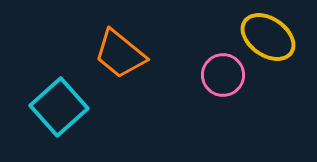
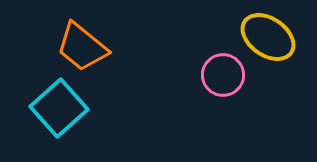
orange trapezoid: moved 38 px left, 7 px up
cyan square: moved 1 px down
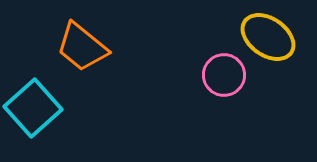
pink circle: moved 1 px right
cyan square: moved 26 px left
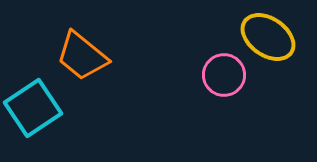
orange trapezoid: moved 9 px down
cyan square: rotated 8 degrees clockwise
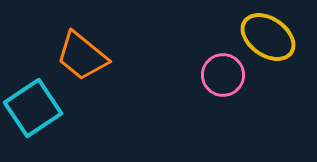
pink circle: moved 1 px left
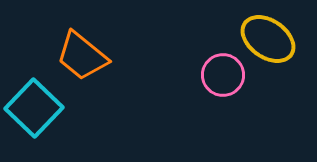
yellow ellipse: moved 2 px down
cyan square: moved 1 px right; rotated 12 degrees counterclockwise
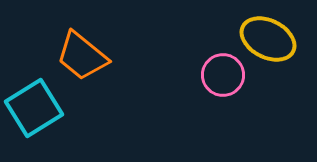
yellow ellipse: rotated 8 degrees counterclockwise
cyan square: rotated 14 degrees clockwise
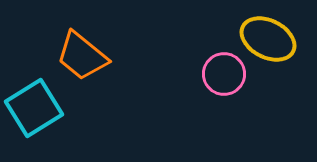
pink circle: moved 1 px right, 1 px up
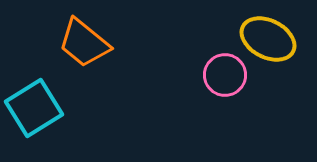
orange trapezoid: moved 2 px right, 13 px up
pink circle: moved 1 px right, 1 px down
